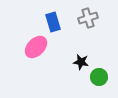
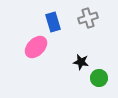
green circle: moved 1 px down
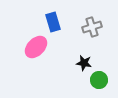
gray cross: moved 4 px right, 9 px down
black star: moved 3 px right, 1 px down
green circle: moved 2 px down
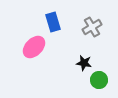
gray cross: rotated 12 degrees counterclockwise
pink ellipse: moved 2 px left
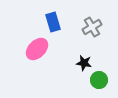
pink ellipse: moved 3 px right, 2 px down
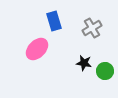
blue rectangle: moved 1 px right, 1 px up
gray cross: moved 1 px down
green circle: moved 6 px right, 9 px up
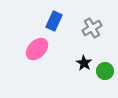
blue rectangle: rotated 42 degrees clockwise
black star: rotated 21 degrees clockwise
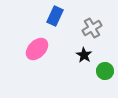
blue rectangle: moved 1 px right, 5 px up
black star: moved 8 px up
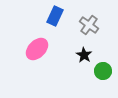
gray cross: moved 3 px left, 3 px up; rotated 24 degrees counterclockwise
green circle: moved 2 px left
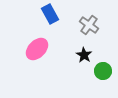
blue rectangle: moved 5 px left, 2 px up; rotated 54 degrees counterclockwise
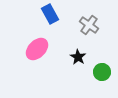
black star: moved 6 px left, 2 px down
green circle: moved 1 px left, 1 px down
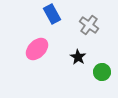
blue rectangle: moved 2 px right
